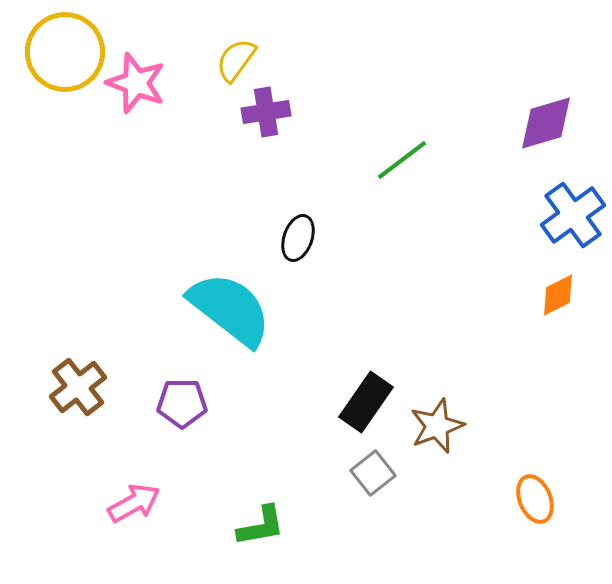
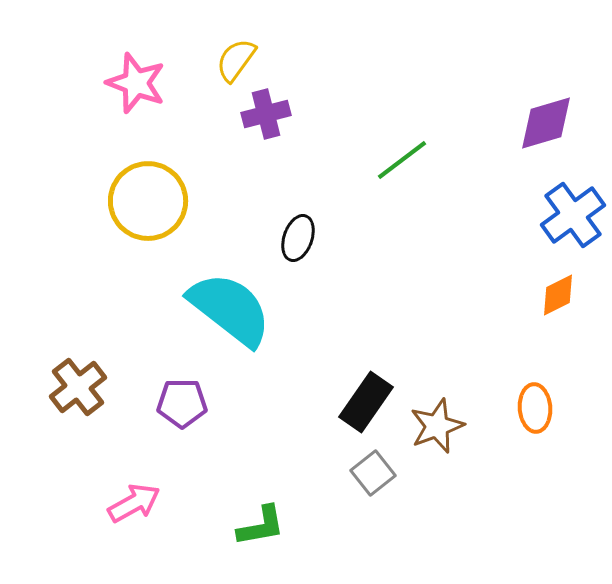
yellow circle: moved 83 px right, 149 px down
purple cross: moved 2 px down; rotated 6 degrees counterclockwise
orange ellipse: moved 91 px up; rotated 18 degrees clockwise
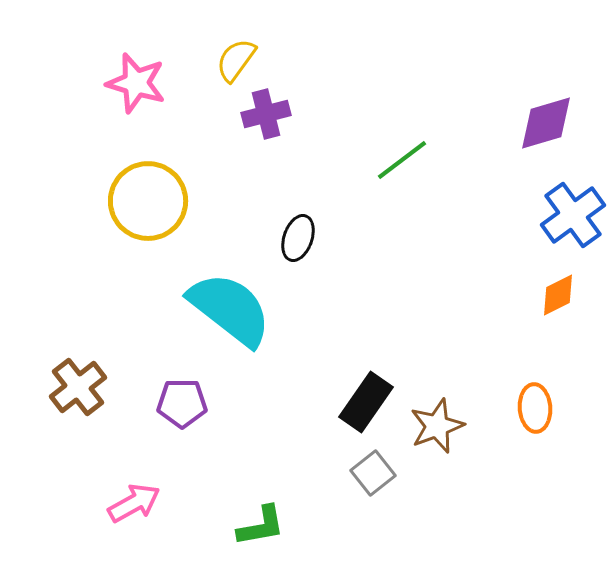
pink star: rotated 4 degrees counterclockwise
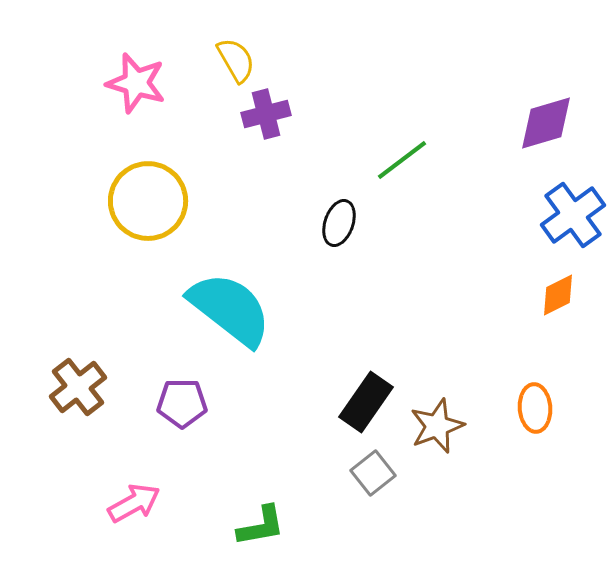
yellow semicircle: rotated 114 degrees clockwise
black ellipse: moved 41 px right, 15 px up
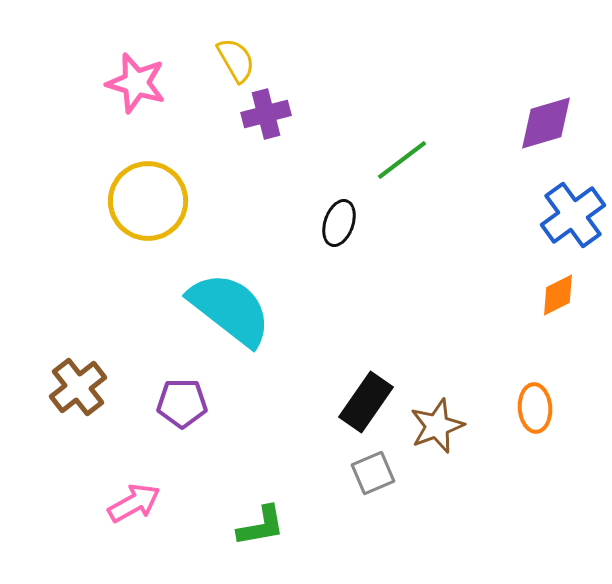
gray square: rotated 15 degrees clockwise
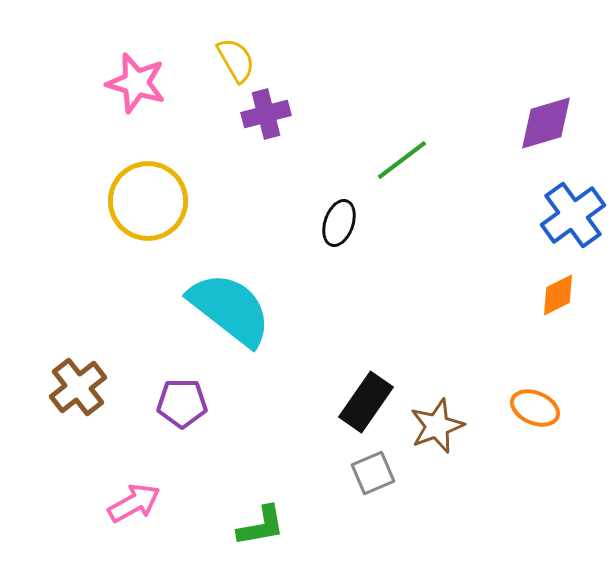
orange ellipse: rotated 63 degrees counterclockwise
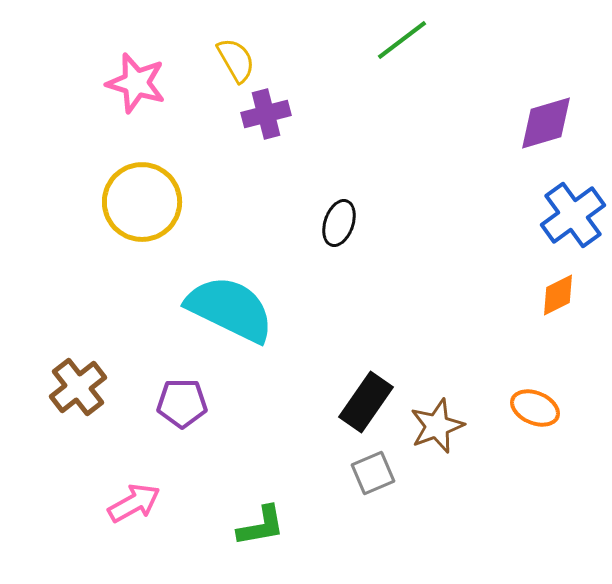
green line: moved 120 px up
yellow circle: moved 6 px left, 1 px down
cyan semicircle: rotated 12 degrees counterclockwise
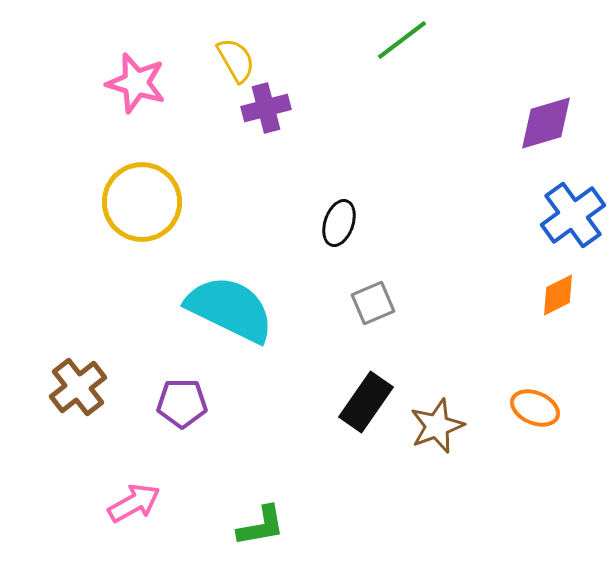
purple cross: moved 6 px up
gray square: moved 170 px up
